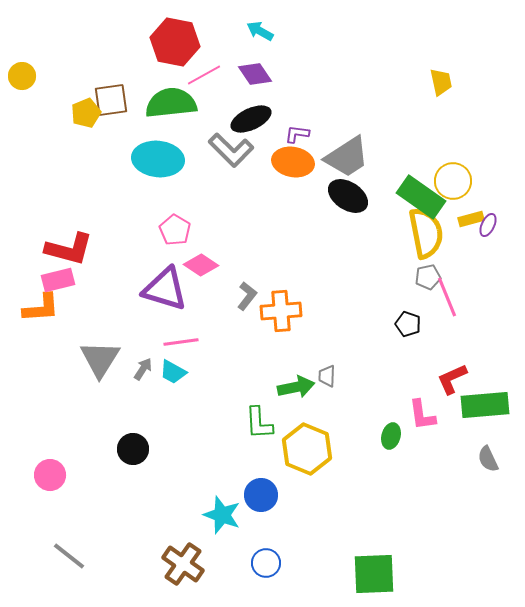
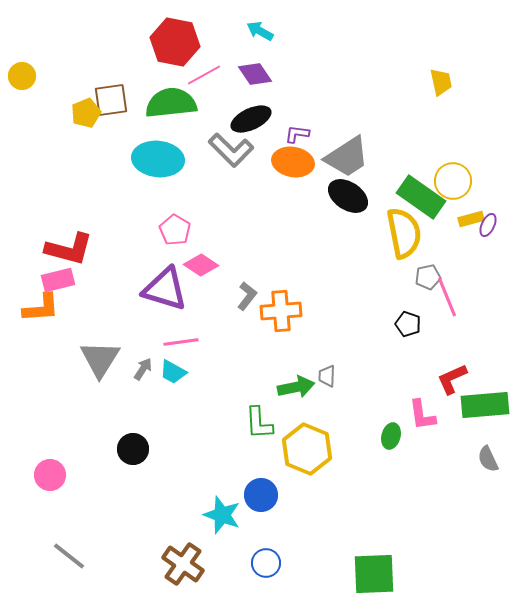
yellow semicircle at (426, 233): moved 22 px left
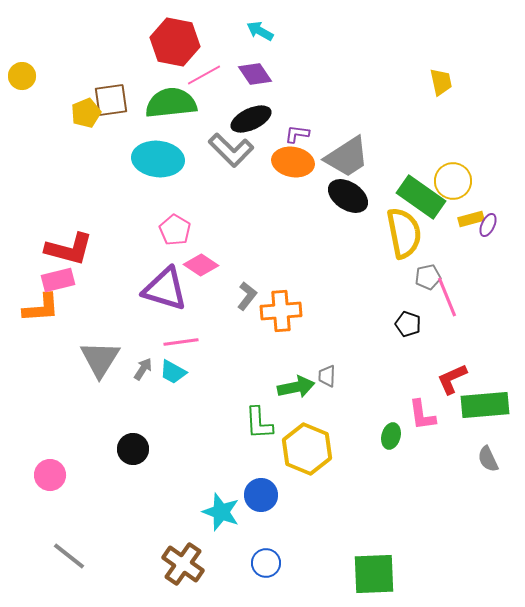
cyan star at (222, 515): moved 1 px left, 3 px up
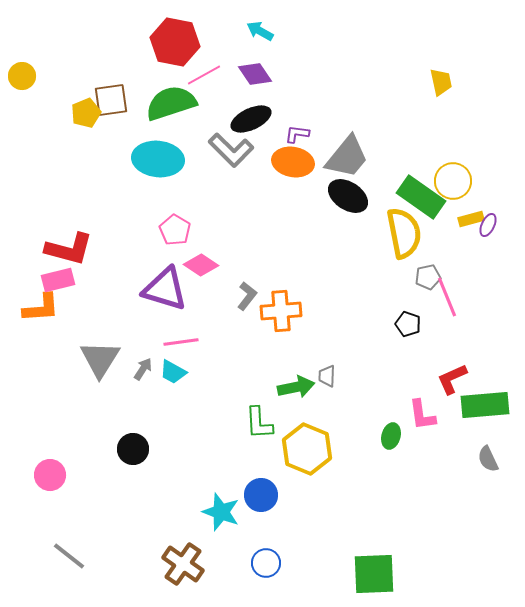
green semicircle at (171, 103): rotated 12 degrees counterclockwise
gray trapezoid at (347, 157): rotated 18 degrees counterclockwise
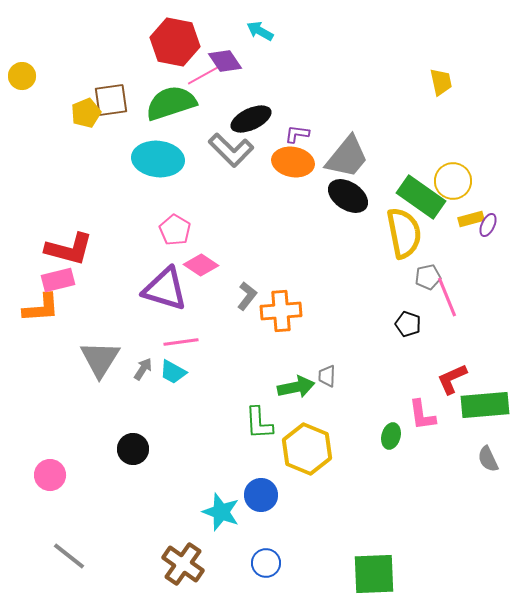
purple diamond at (255, 74): moved 30 px left, 13 px up
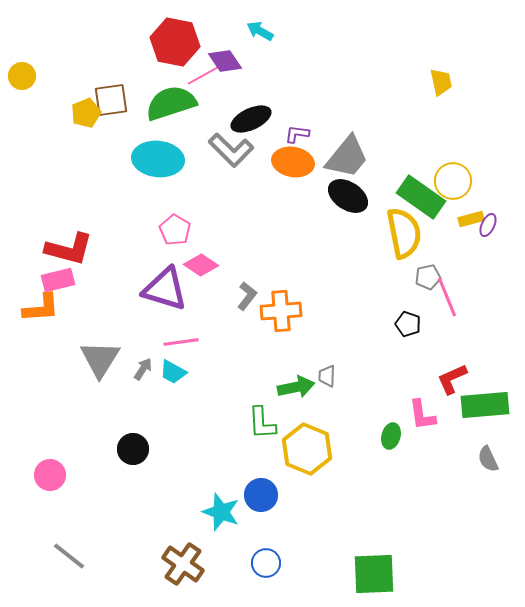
green L-shape at (259, 423): moved 3 px right
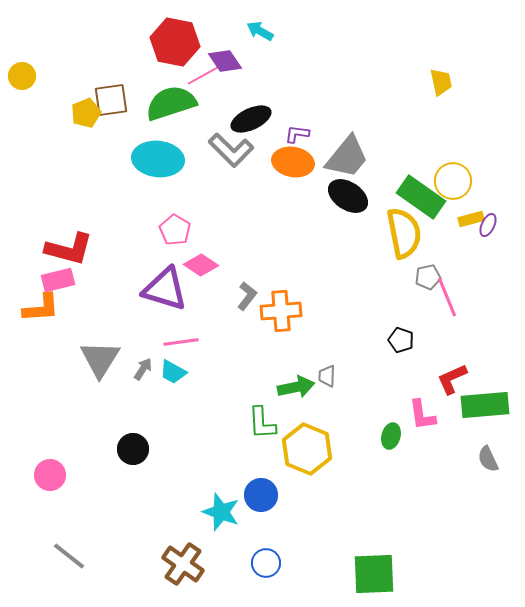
black pentagon at (408, 324): moved 7 px left, 16 px down
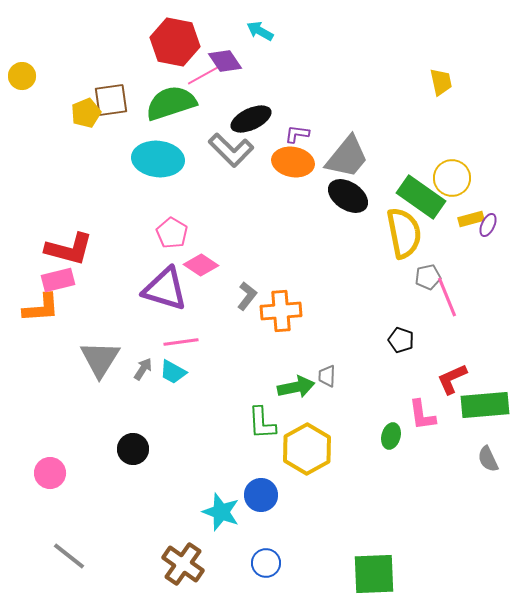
yellow circle at (453, 181): moved 1 px left, 3 px up
pink pentagon at (175, 230): moved 3 px left, 3 px down
yellow hexagon at (307, 449): rotated 9 degrees clockwise
pink circle at (50, 475): moved 2 px up
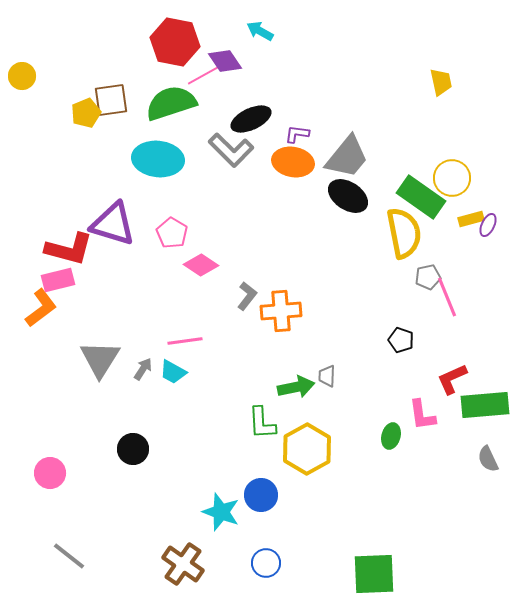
purple triangle at (165, 289): moved 52 px left, 65 px up
orange L-shape at (41, 308): rotated 33 degrees counterclockwise
pink line at (181, 342): moved 4 px right, 1 px up
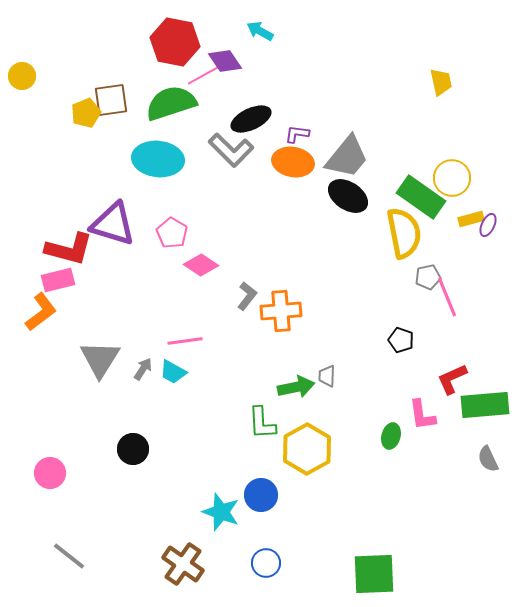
orange L-shape at (41, 308): moved 4 px down
